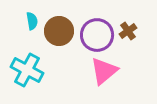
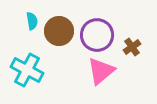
brown cross: moved 4 px right, 16 px down
pink triangle: moved 3 px left
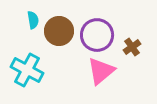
cyan semicircle: moved 1 px right, 1 px up
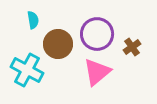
brown circle: moved 1 px left, 13 px down
purple circle: moved 1 px up
pink triangle: moved 4 px left, 1 px down
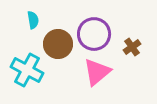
purple circle: moved 3 px left
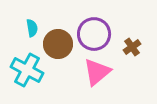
cyan semicircle: moved 1 px left, 8 px down
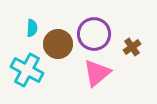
cyan semicircle: rotated 12 degrees clockwise
pink triangle: moved 1 px down
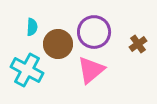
cyan semicircle: moved 1 px up
purple circle: moved 2 px up
brown cross: moved 6 px right, 3 px up
pink triangle: moved 6 px left, 3 px up
